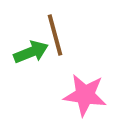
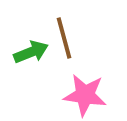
brown line: moved 9 px right, 3 px down
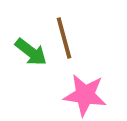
green arrow: rotated 60 degrees clockwise
